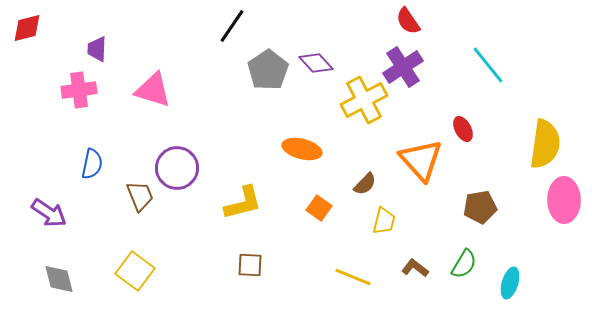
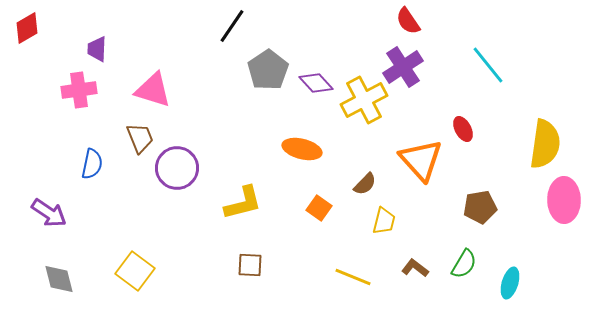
red diamond: rotated 16 degrees counterclockwise
purple diamond: moved 20 px down
brown trapezoid: moved 58 px up
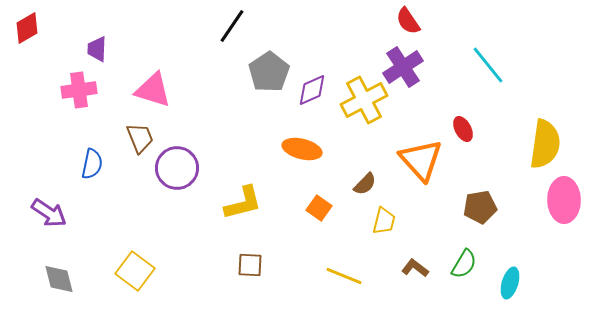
gray pentagon: moved 1 px right, 2 px down
purple diamond: moved 4 px left, 7 px down; rotated 72 degrees counterclockwise
yellow line: moved 9 px left, 1 px up
